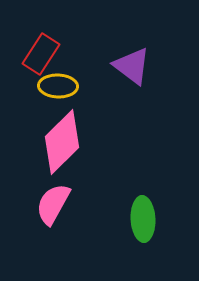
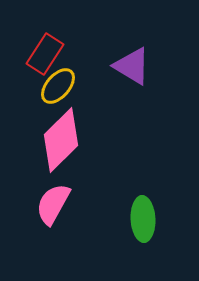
red rectangle: moved 4 px right
purple triangle: rotated 6 degrees counterclockwise
yellow ellipse: rotated 51 degrees counterclockwise
pink diamond: moved 1 px left, 2 px up
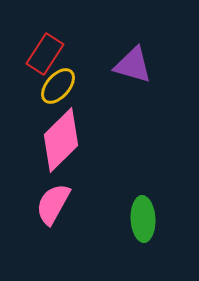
purple triangle: moved 1 px right, 1 px up; rotated 15 degrees counterclockwise
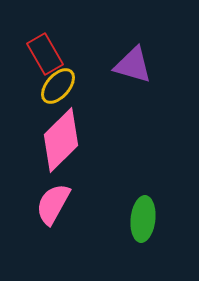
red rectangle: rotated 63 degrees counterclockwise
green ellipse: rotated 9 degrees clockwise
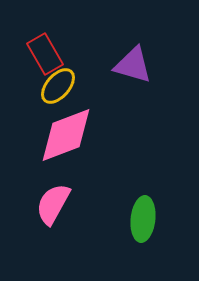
pink diamond: moved 5 px right, 5 px up; rotated 24 degrees clockwise
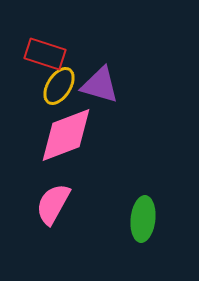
red rectangle: rotated 42 degrees counterclockwise
purple triangle: moved 33 px left, 20 px down
yellow ellipse: moved 1 px right; rotated 9 degrees counterclockwise
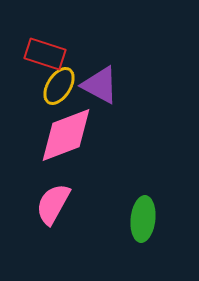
purple triangle: rotated 12 degrees clockwise
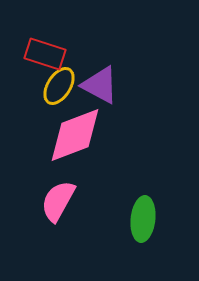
pink diamond: moved 9 px right
pink semicircle: moved 5 px right, 3 px up
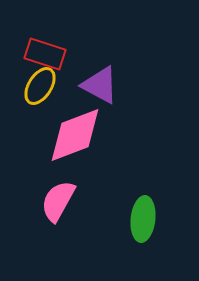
yellow ellipse: moved 19 px left
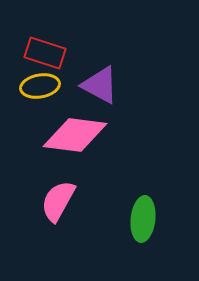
red rectangle: moved 1 px up
yellow ellipse: rotated 48 degrees clockwise
pink diamond: rotated 28 degrees clockwise
